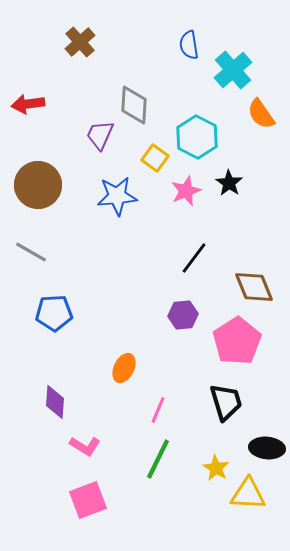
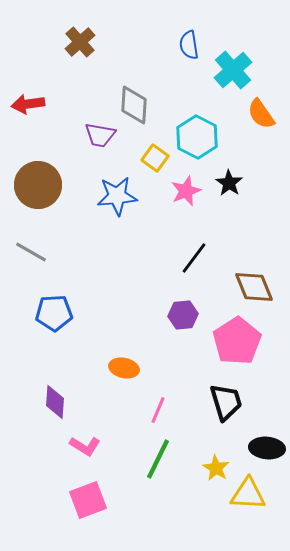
purple trapezoid: rotated 104 degrees counterclockwise
orange ellipse: rotated 76 degrees clockwise
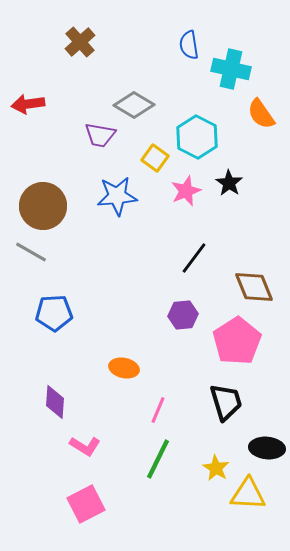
cyan cross: moved 2 px left, 1 px up; rotated 36 degrees counterclockwise
gray diamond: rotated 63 degrees counterclockwise
brown circle: moved 5 px right, 21 px down
pink square: moved 2 px left, 4 px down; rotated 6 degrees counterclockwise
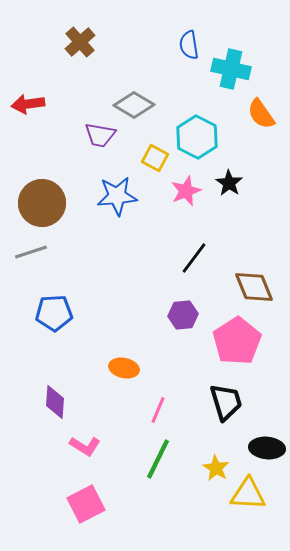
yellow square: rotated 8 degrees counterclockwise
brown circle: moved 1 px left, 3 px up
gray line: rotated 48 degrees counterclockwise
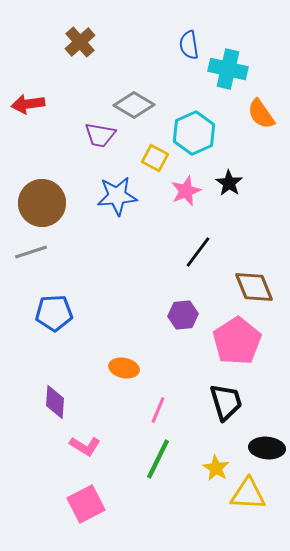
cyan cross: moved 3 px left
cyan hexagon: moved 3 px left, 4 px up; rotated 9 degrees clockwise
black line: moved 4 px right, 6 px up
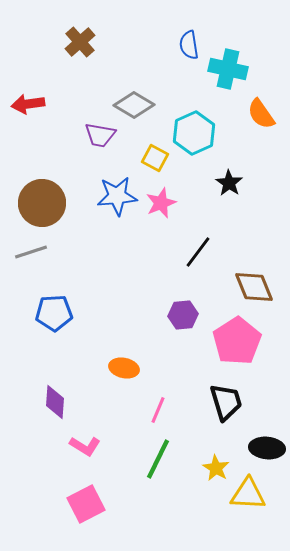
pink star: moved 25 px left, 12 px down
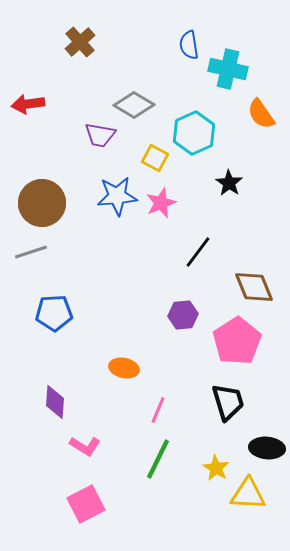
black trapezoid: moved 2 px right
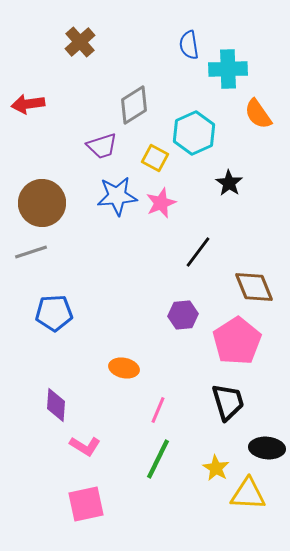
cyan cross: rotated 15 degrees counterclockwise
gray diamond: rotated 63 degrees counterclockwise
orange semicircle: moved 3 px left
purple trapezoid: moved 2 px right, 11 px down; rotated 28 degrees counterclockwise
purple diamond: moved 1 px right, 3 px down
pink square: rotated 15 degrees clockwise
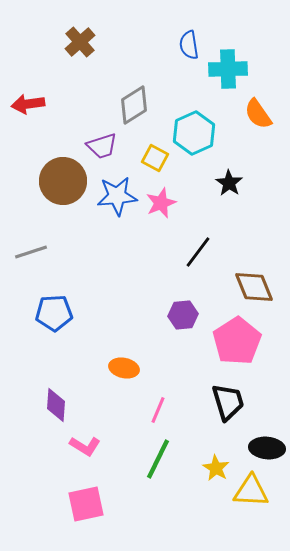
brown circle: moved 21 px right, 22 px up
yellow triangle: moved 3 px right, 3 px up
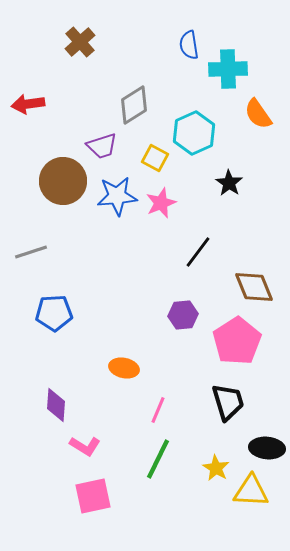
pink square: moved 7 px right, 8 px up
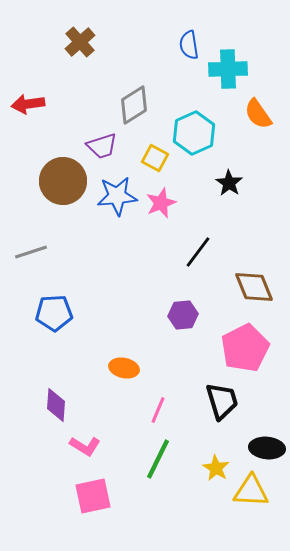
pink pentagon: moved 8 px right, 7 px down; rotated 6 degrees clockwise
black trapezoid: moved 6 px left, 1 px up
